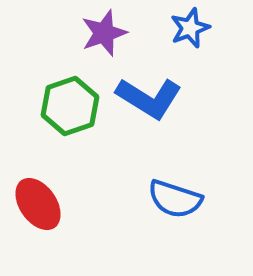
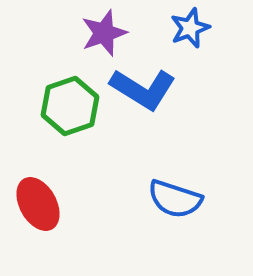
blue L-shape: moved 6 px left, 9 px up
red ellipse: rotated 6 degrees clockwise
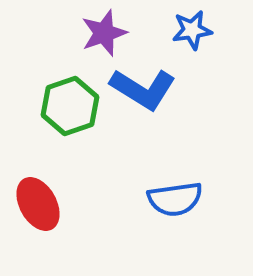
blue star: moved 2 px right, 2 px down; rotated 12 degrees clockwise
blue semicircle: rotated 26 degrees counterclockwise
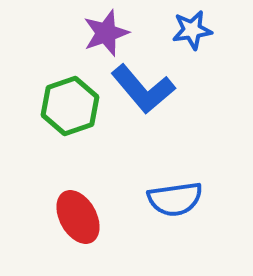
purple star: moved 2 px right
blue L-shape: rotated 18 degrees clockwise
red ellipse: moved 40 px right, 13 px down
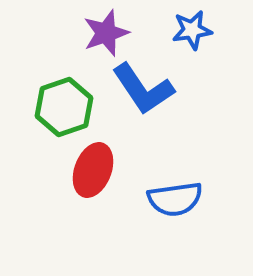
blue L-shape: rotated 6 degrees clockwise
green hexagon: moved 6 px left, 1 px down
red ellipse: moved 15 px right, 47 px up; rotated 50 degrees clockwise
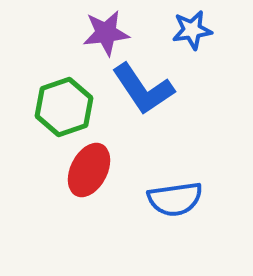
purple star: rotated 12 degrees clockwise
red ellipse: moved 4 px left; rotated 6 degrees clockwise
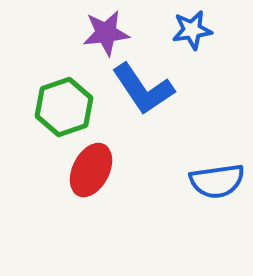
red ellipse: moved 2 px right
blue semicircle: moved 42 px right, 18 px up
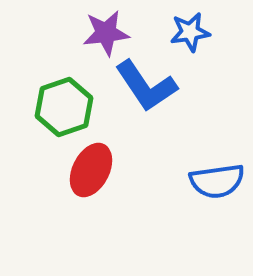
blue star: moved 2 px left, 2 px down
blue L-shape: moved 3 px right, 3 px up
